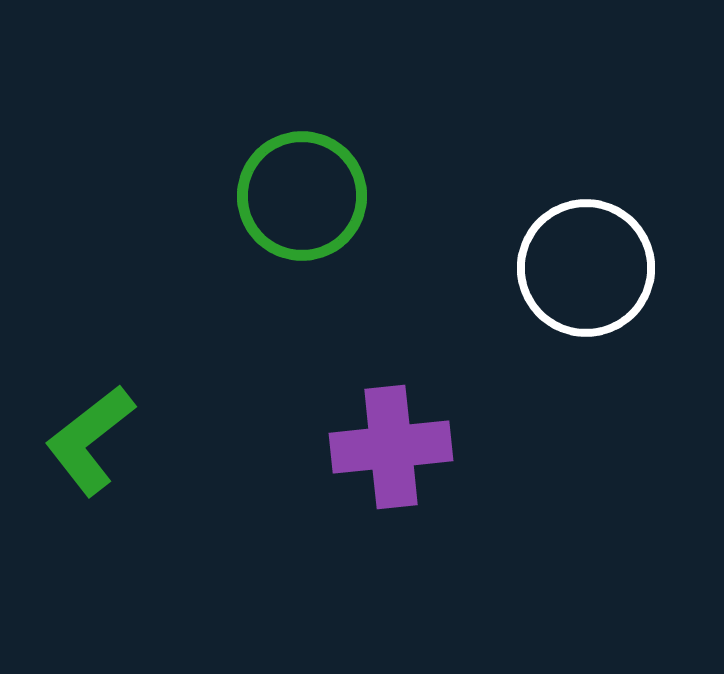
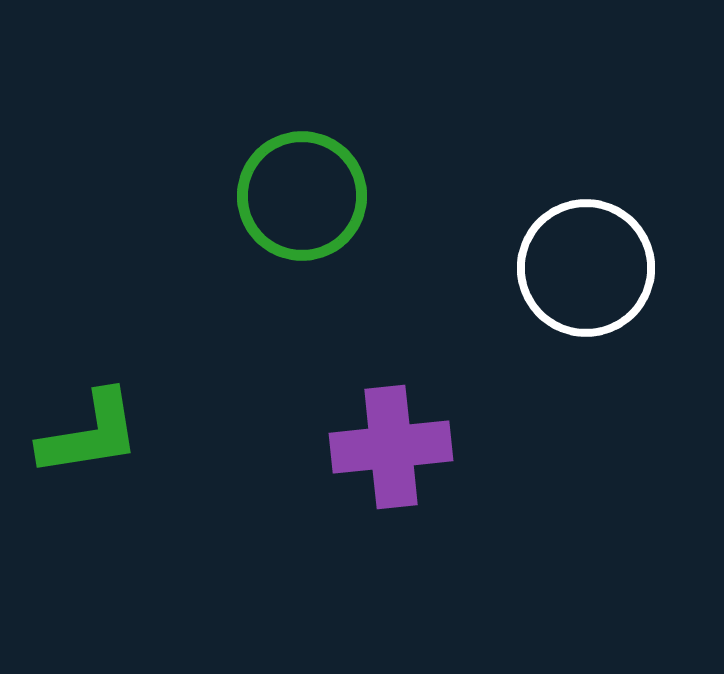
green L-shape: moved 6 px up; rotated 151 degrees counterclockwise
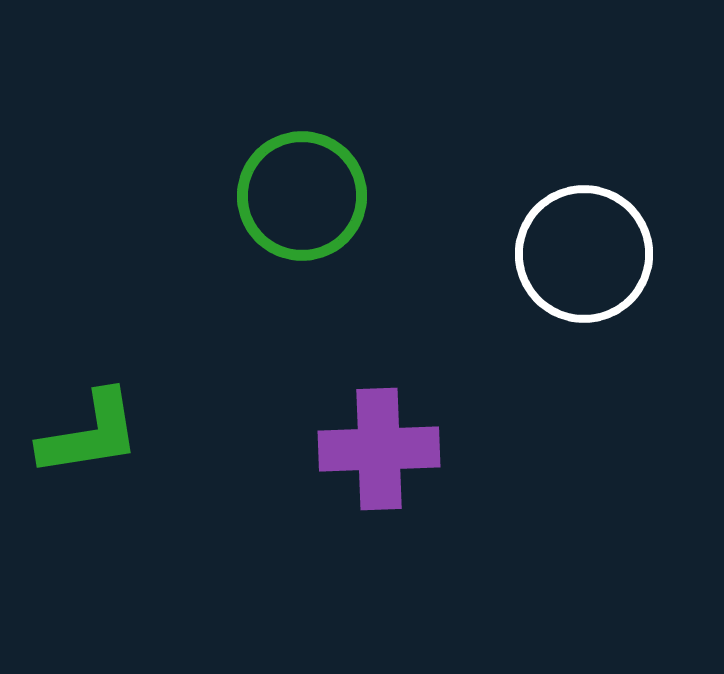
white circle: moved 2 px left, 14 px up
purple cross: moved 12 px left, 2 px down; rotated 4 degrees clockwise
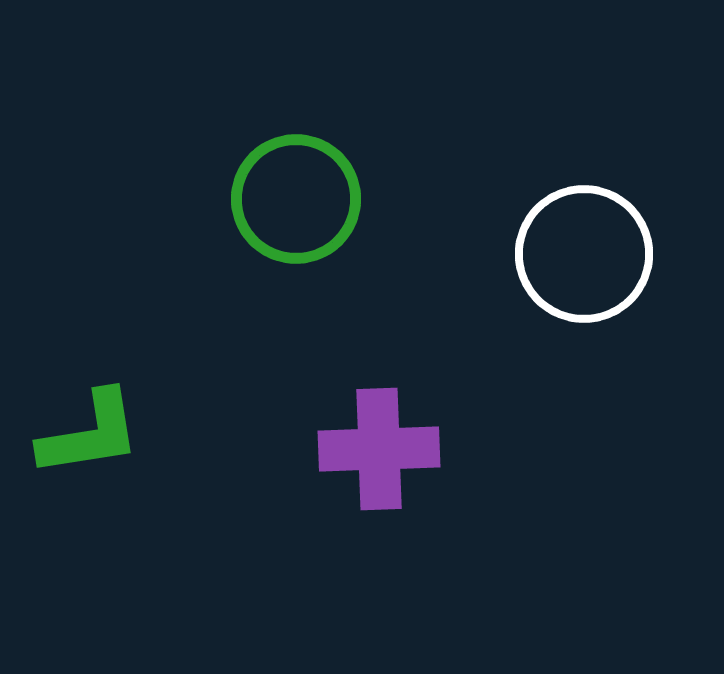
green circle: moved 6 px left, 3 px down
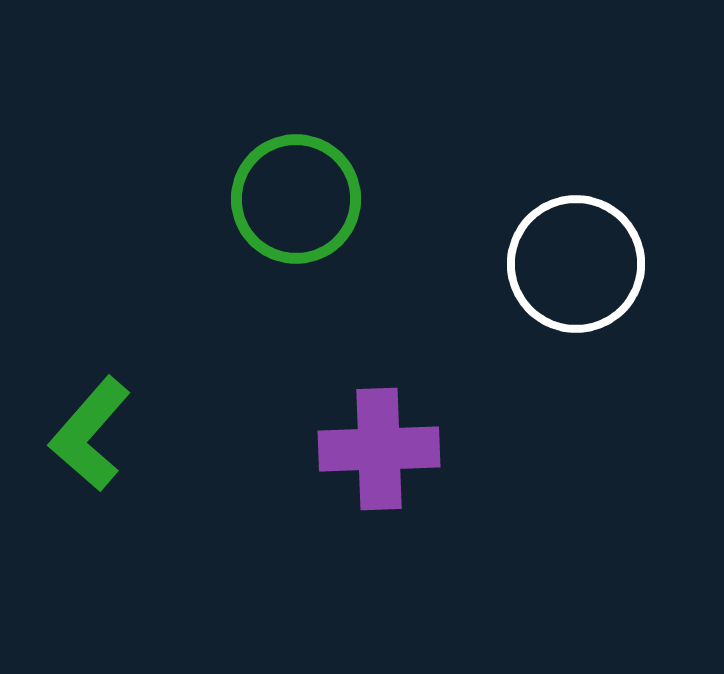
white circle: moved 8 px left, 10 px down
green L-shape: rotated 140 degrees clockwise
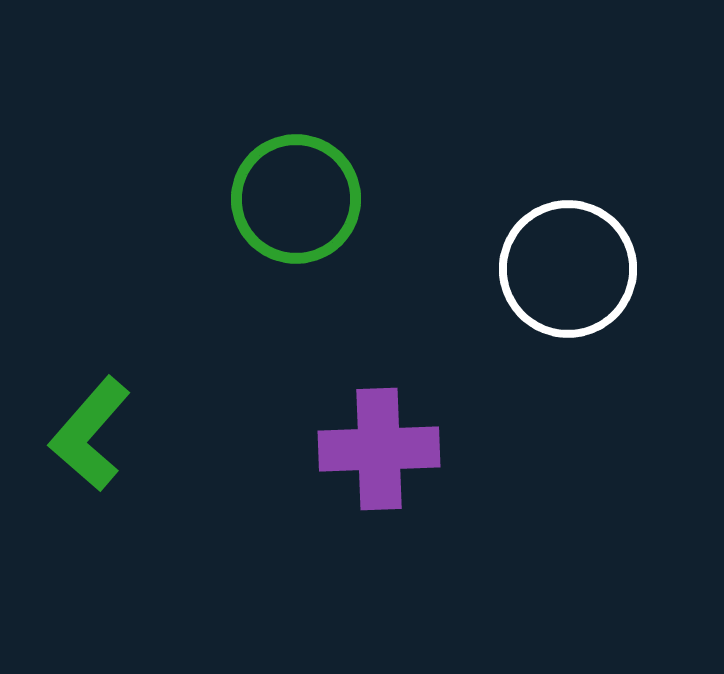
white circle: moved 8 px left, 5 px down
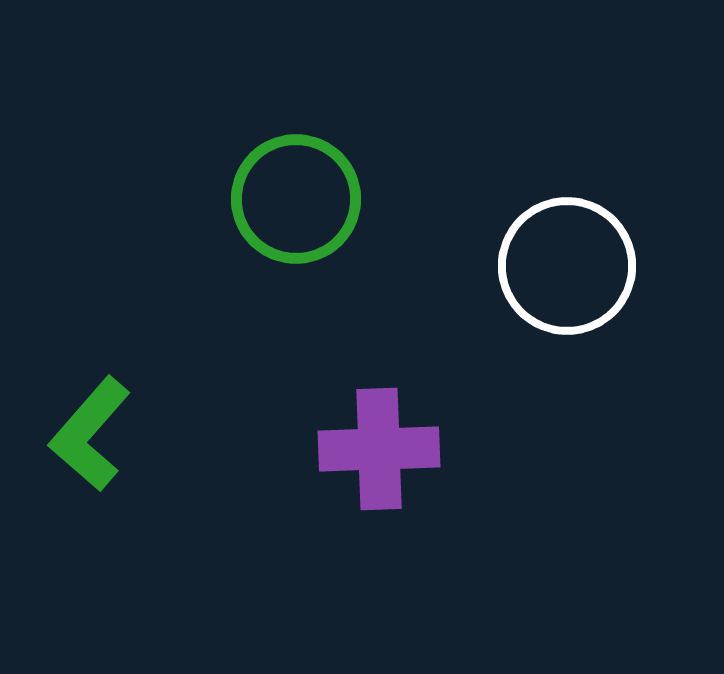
white circle: moved 1 px left, 3 px up
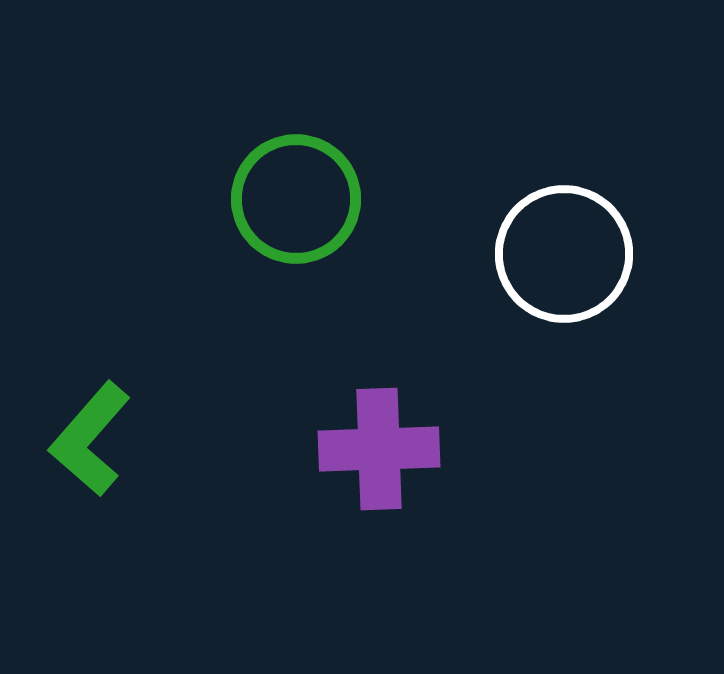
white circle: moved 3 px left, 12 px up
green L-shape: moved 5 px down
